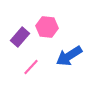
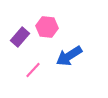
pink line: moved 2 px right, 3 px down
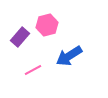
pink hexagon: moved 2 px up; rotated 20 degrees counterclockwise
pink line: rotated 18 degrees clockwise
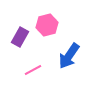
purple rectangle: rotated 12 degrees counterclockwise
blue arrow: rotated 24 degrees counterclockwise
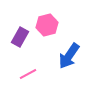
pink line: moved 5 px left, 4 px down
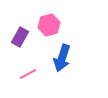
pink hexagon: moved 2 px right
blue arrow: moved 7 px left, 2 px down; rotated 16 degrees counterclockwise
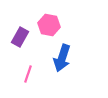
pink hexagon: rotated 25 degrees clockwise
pink line: rotated 42 degrees counterclockwise
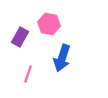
pink hexagon: moved 1 px up
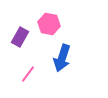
pink line: rotated 18 degrees clockwise
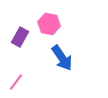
blue arrow: rotated 52 degrees counterclockwise
pink line: moved 12 px left, 8 px down
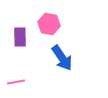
purple rectangle: rotated 30 degrees counterclockwise
pink line: rotated 42 degrees clockwise
